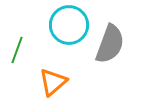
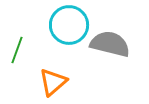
gray semicircle: rotated 96 degrees counterclockwise
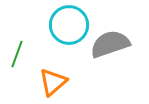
gray semicircle: rotated 33 degrees counterclockwise
green line: moved 4 px down
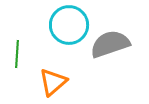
green line: rotated 16 degrees counterclockwise
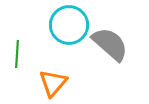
gray semicircle: rotated 60 degrees clockwise
orange triangle: moved 1 px down; rotated 8 degrees counterclockwise
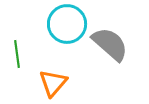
cyan circle: moved 2 px left, 1 px up
green line: rotated 12 degrees counterclockwise
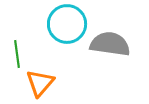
gray semicircle: rotated 33 degrees counterclockwise
orange triangle: moved 13 px left
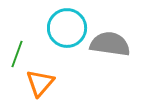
cyan circle: moved 4 px down
green line: rotated 28 degrees clockwise
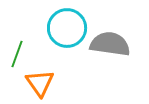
orange triangle: rotated 16 degrees counterclockwise
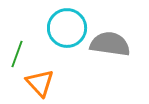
orange triangle: rotated 8 degrees counterclockwise
